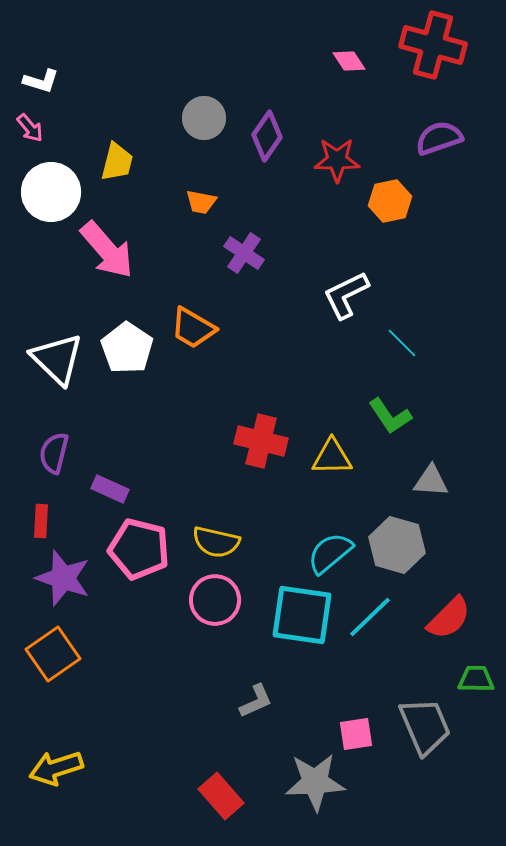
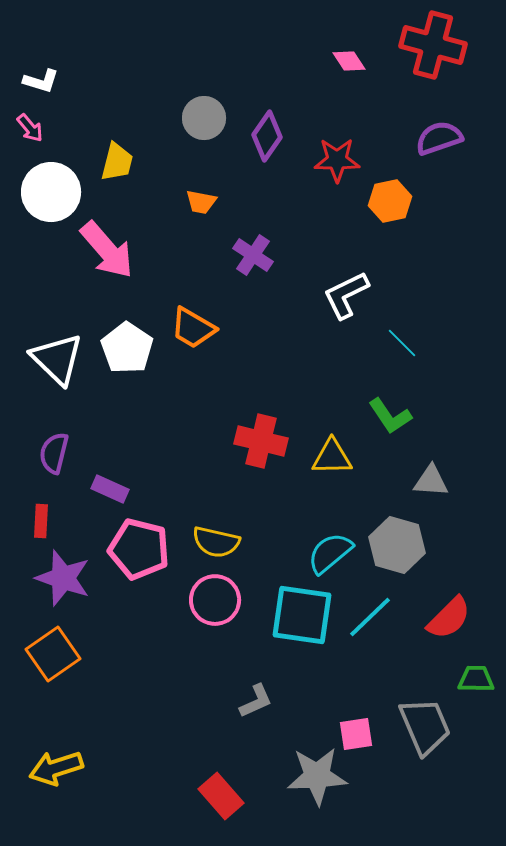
purple cross at (244, 253): moved 9 px right, 2 px down
gray star at (315, 782): moved 2 px right, 6 px up
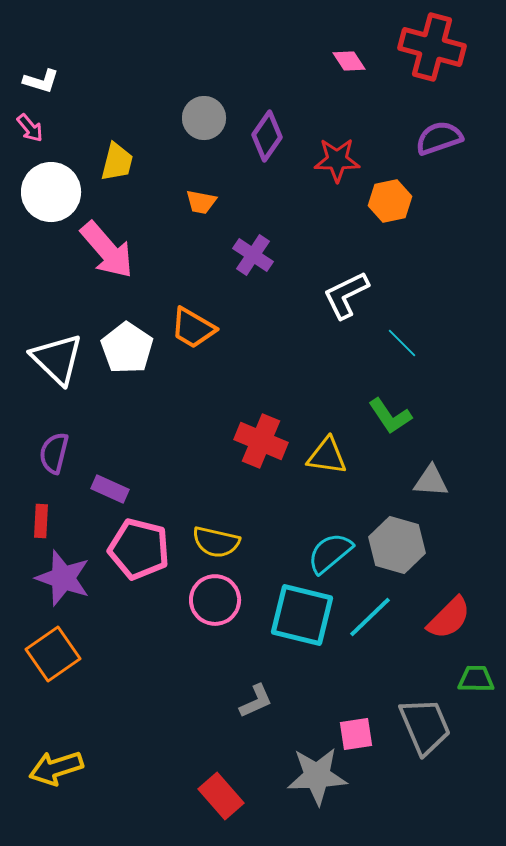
red cross at (433, 45): moved 1 px left, 2 px down
red cross at (261, 441): rotated 9 degrees clockwise
yellow triangle at (332, 457): moved 5 px left, 1 px up; rotated 9 degrees clockwise
cyan square at (302, 615): rotated 6 degrees clockwise
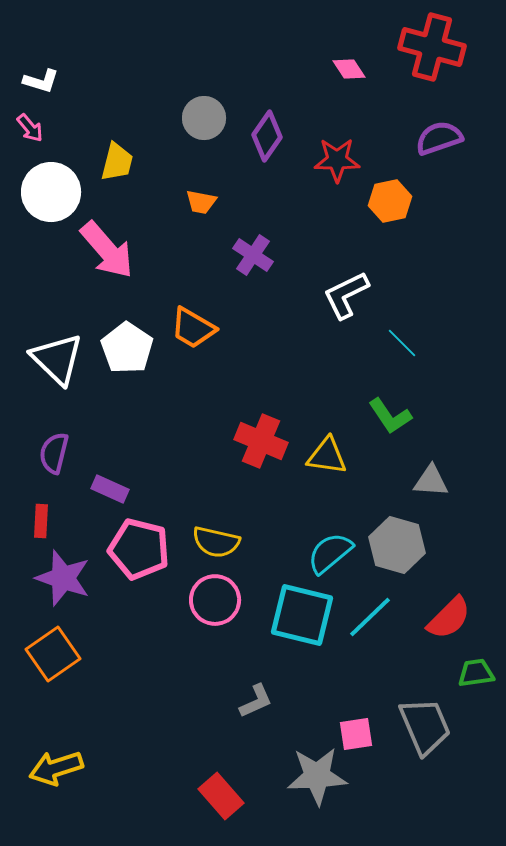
pink diamond at (349, 61): moved 8 px down
green trapezoid at (476, 679): moved 6 px up; rotated 9 degrees counterclockwise
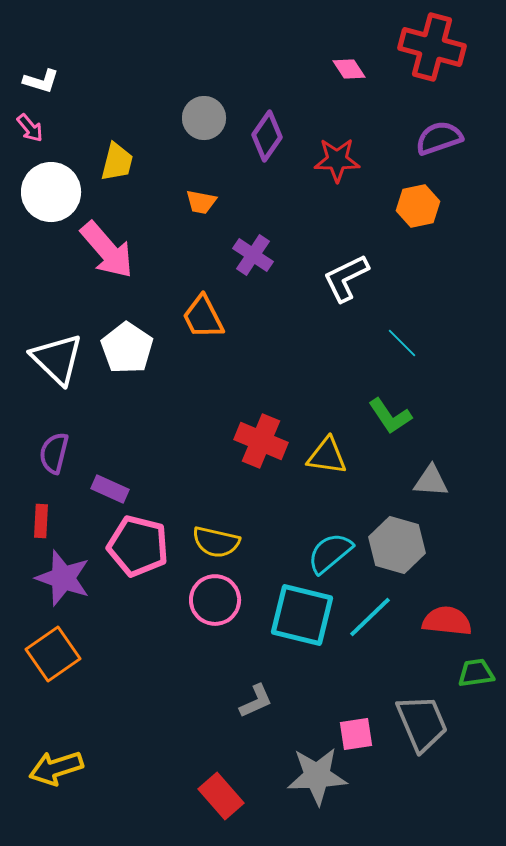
orange hexagon at (390, 201): moved 28 px right, 5 px down
white L-shape at (346, 295): moved 17 px up
orange trapezoid at (193, 328): moved 10 px right, 11 px up; rotated 33 degrees clockwise
pink pentagon at (139, 549): moved 1 px left, 3 px up
red semicircle at (449, 618): moved 2 px left, 3 px down; rotated 129 degrees counterclockwise
gray trapezoid at (425, 726): moved 3 px left, 3 px up
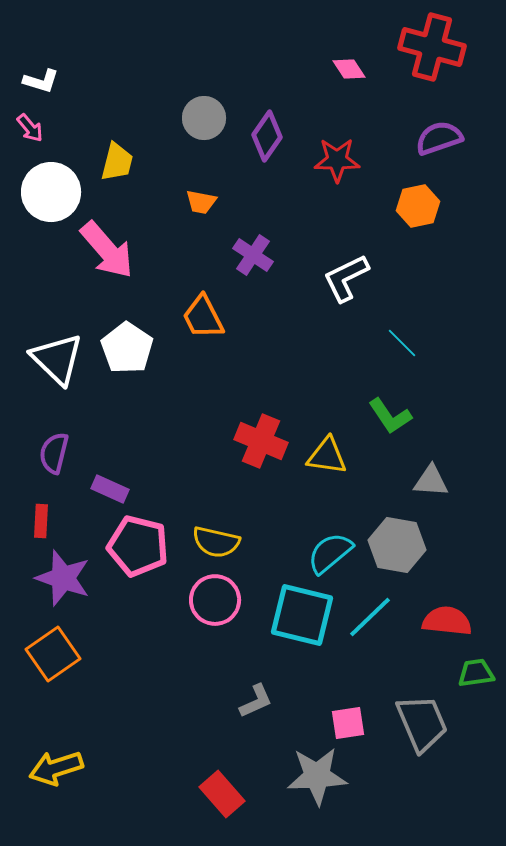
gray hexagon at (397, 545): rotated 6 degrees counterclockwise
pink square at (356, 734): moved 8 px left, 11 px up
red rectangle at (221, 796): moved 1 px right, 2 px up
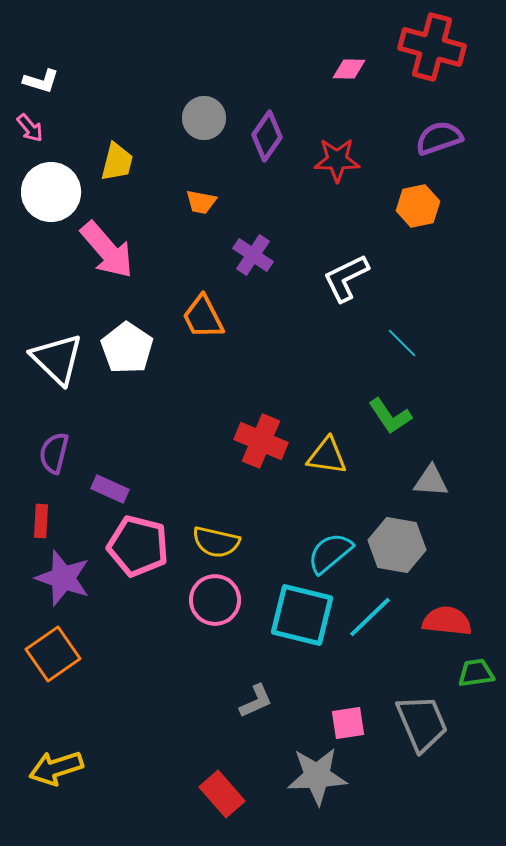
pink diamond at (349, 69): rotated 56 degrees counterclockwise
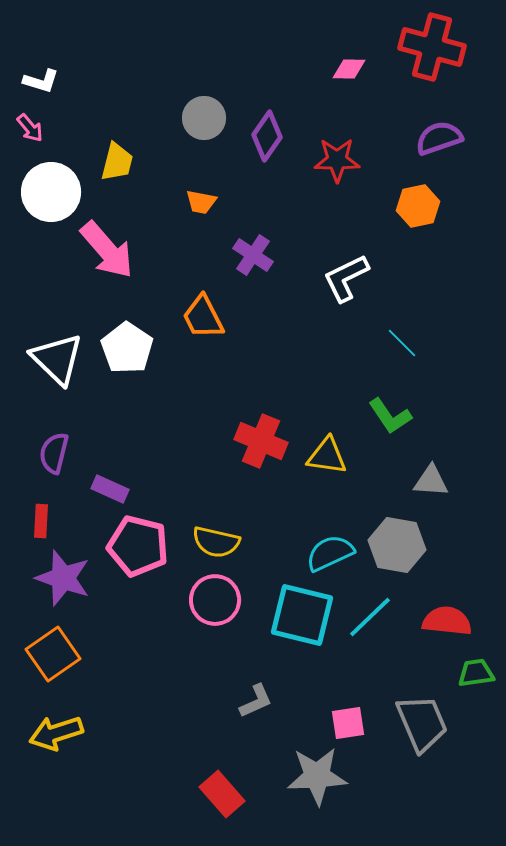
cyan semicircle at (330, 553): rotated 15 degrees clockwise
yellow arrow at (56, 768): moved 35 px up
